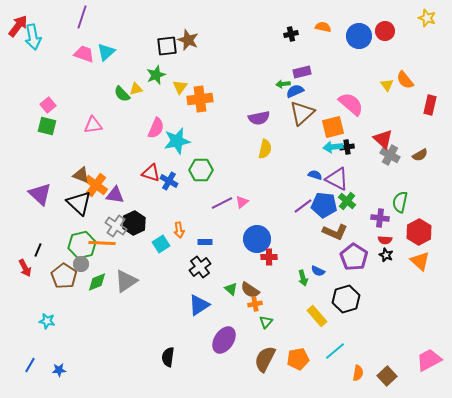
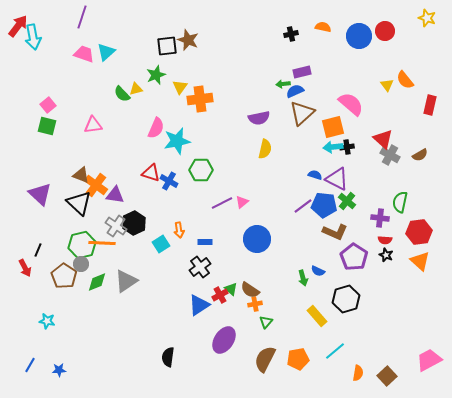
red hexagon at (419, 232): rotated 20 degrees clockwise
red cross at (269, 257): moved 49 px left, 38 px down; rotated 28 degrees counterclockwise
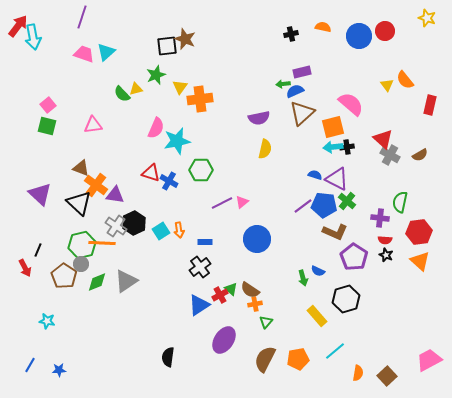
brown star at (188, 40): moved 3 px left, 1 px up
brown triangle at (81, 175): moved 7 px up
cyan square at (161, 244): moved 13 px up
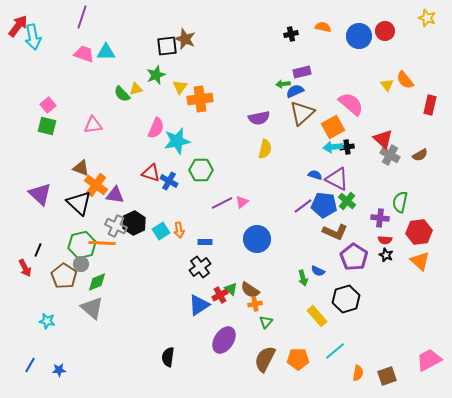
cyan triangle at (106, 52): rotated 42 degrees clockwise
orange square at (333, 127): rotated 15 degrees counterclockwise
gray cross at (116, 226): rotated 10 degrees counterclockwise
gray triangle at (126, 281): moved 34 px left, 27 px down; rotated 45 degrees counterclockwise
orange pentagon at (298, 359): rotated 10 degrees clockwise
brown square at (387, 376): rotated 24 degrees clockwise
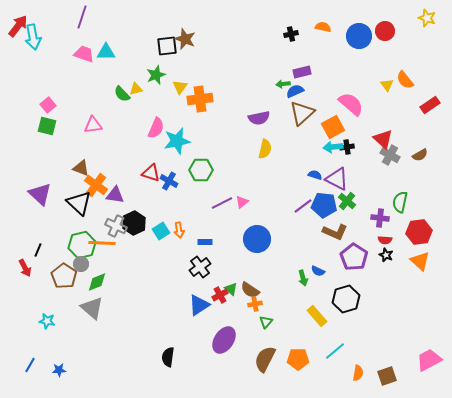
red rectangle at (430, 105): rotated 42 degrees clockwise
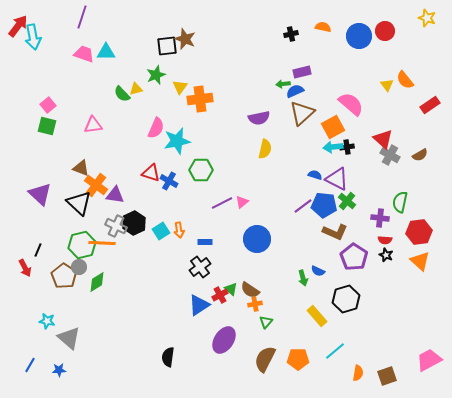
gray circle at (81, 264): moved 2 px left, 3 px down
green diamond at (97, 282): rotated 10 degrees counterclockwise
gray triangle at (92, 308): moved 23 px left, 30 px down
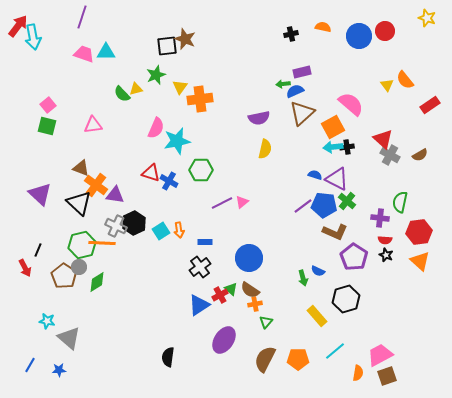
blue circle at (257, 239): moved 8 px left, 19 px down
pink trapezoid at (429, 360): moved 49 px left, 5 px up
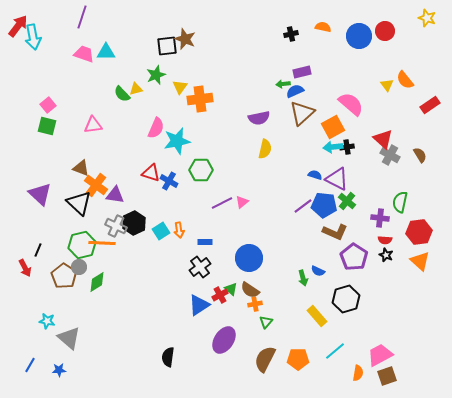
brown semicircle at (420, 155): rotated 91 degrees counterclockwise
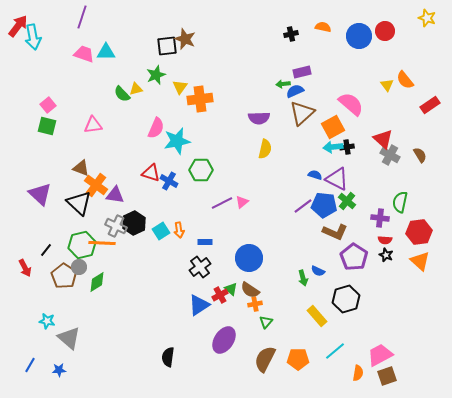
purple semicircle at (259, 118): rotated 10 degrees clockwise
black line at (38, 250): moved 8 px right; rotated 16 degrees clockwise
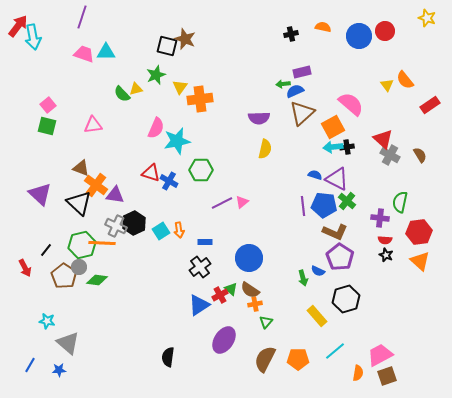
black square at (167, 46): rotated 20 degrees clockwise
purple line at (303, 206): rotated 60 degrees counterclockwise
purple pentagon at (354, 257): moved 14 px left
green diamond at (97, 282): moved 2 px up; rotated 40 degrees clockwise
gray triangle at (69, 338): moved 1 px left, 5 px down
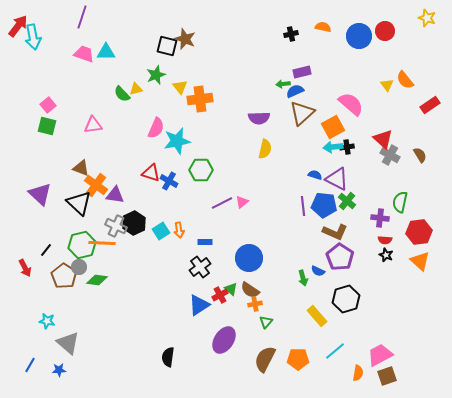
yellow triangle at (180, 87): rotated 14 degrees counterclockwise
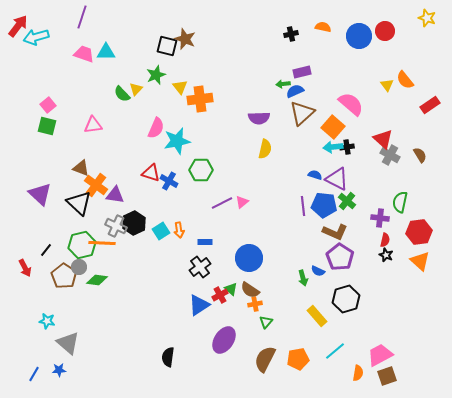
cyan arrow at (33, 37): moved 3 px right; rotated 85 degrees clockwise
yellow triangle at (136, 89): rotated 32 degrees counterclockwise
orange square at (333, 127): rotated 20 degrees counterclockwise
red semicircle at (385, 240): rotated 80 degrees counterclockwise
orange pentagon at (298, 359): rotated 10 degrees counterclockwise
blue line at (30, 365): moved 4 px right, 9 px down
